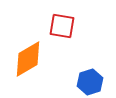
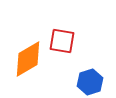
red square: moved 15 px down
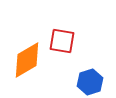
orange diamond: moved 1 px left, 1 px down
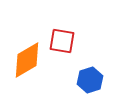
blue hexagon: moved 2 px up
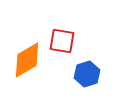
blue hexagon: moved 3 px left, 6 px up
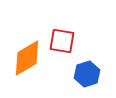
orange diamond: moved 2 px up
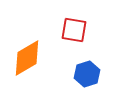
red square: moved 12 px right, 11 px up
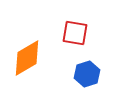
red square: moved 1 px right, 3 px down
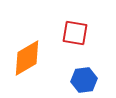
blue hexagon: moved 3 px left, 6 px down; rotated 10 degrees clockwise
